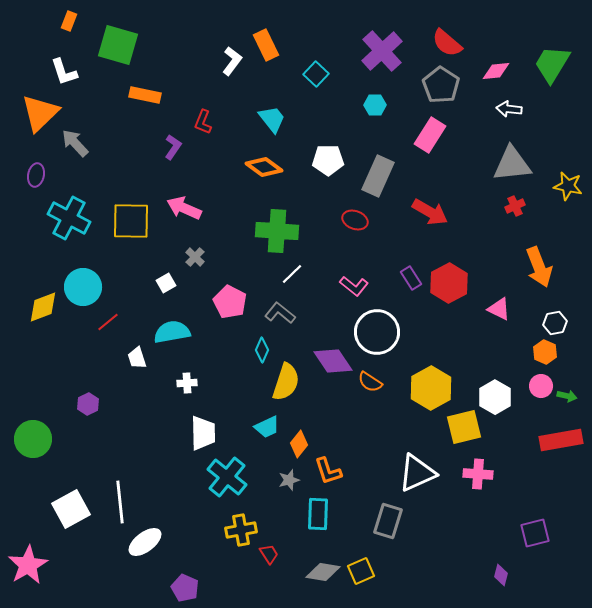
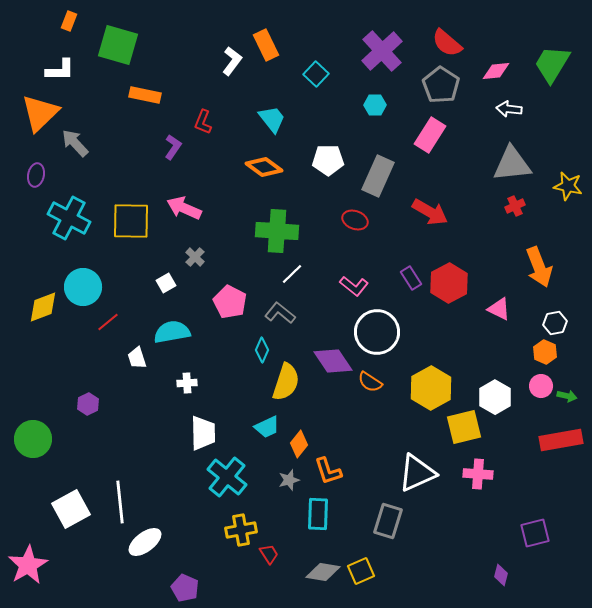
white L-shape at (64, 72): moved 4 px left, 2 px up; rotated 72 degrees counterclockwise
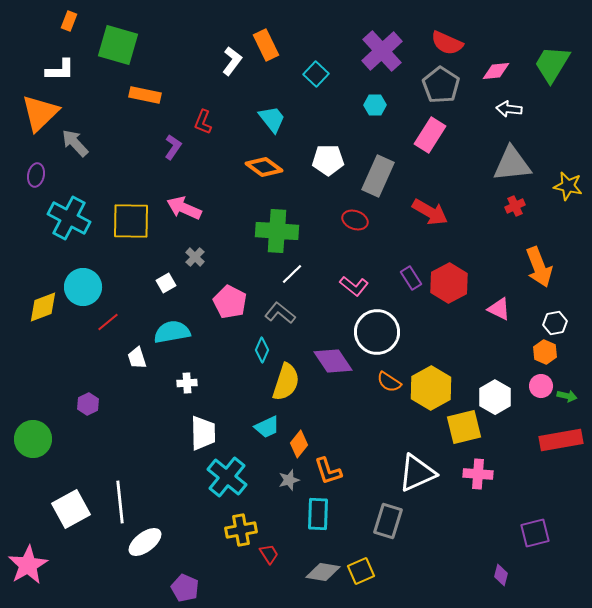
red semicircle at (447, 43): rotated 16 degrees counterclockwise
orange semicircle at (370, 382): moved 19 px right
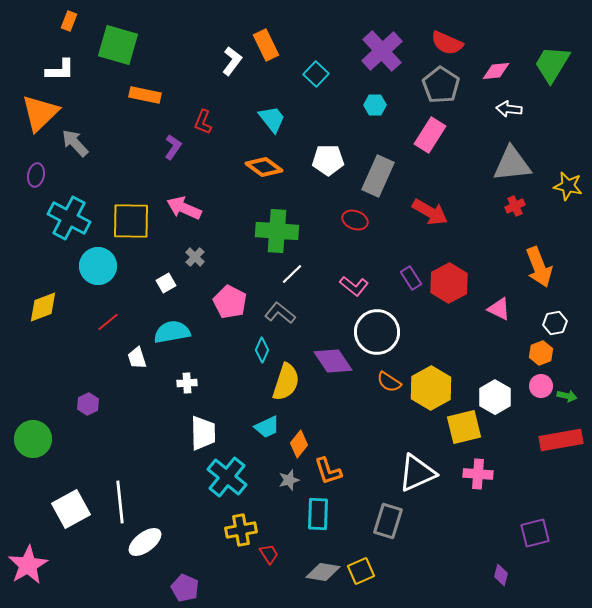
cyan circle at (83, 287): moved 15 px right, 21 px up
orange hexagon at (545, 352): moved 4 px left, 1 px down; rotated 15 degrees clockwise
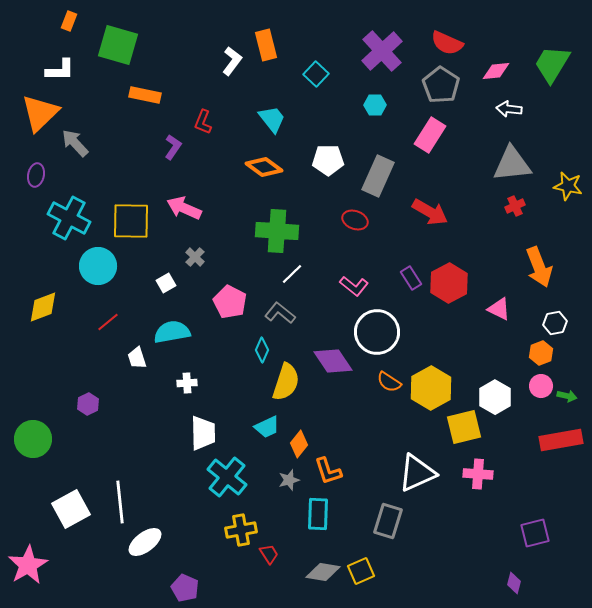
orange rectangle at (266, 45): rotated 12 degrees clockwise
purple diamond at (501, 575): moved 13 px right, 8 px down
